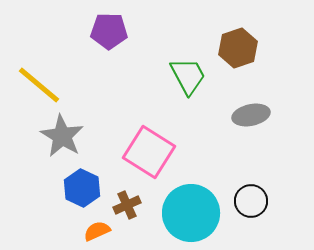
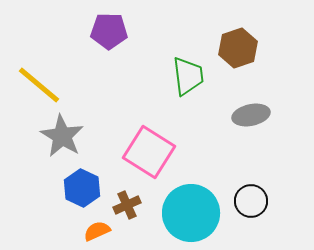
green trapezoid: rotated 21 degrees clockwise
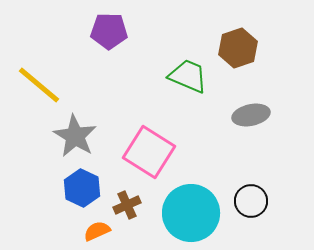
green trapezoid: rotated 60 degrees counterclockwise
gray star: moved 13 px right
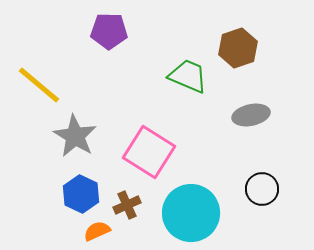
blue hexagon: moved 1 px left, 6 px down
black circle: moved 11 px right, 12 px up
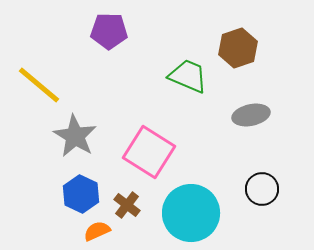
brown cross: rotated 28 degrees counterclockwise
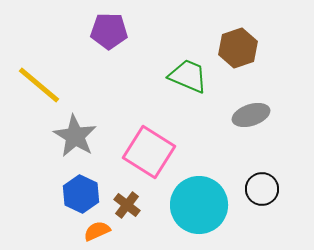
gray ellipse: rotated 6 degrees counterclockwise
cyan circle: moved 8 px right, 8 px up
